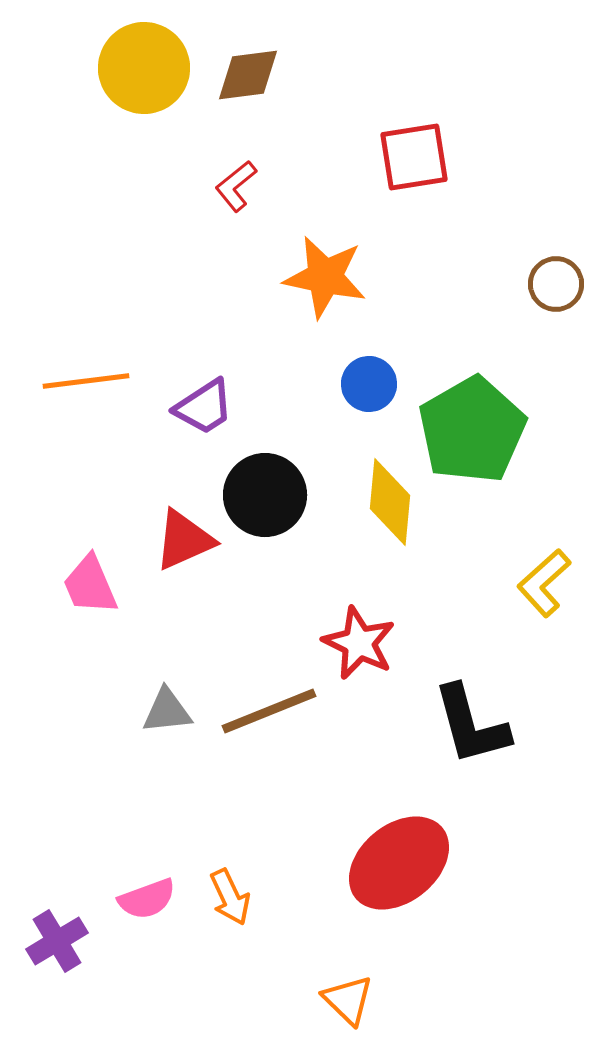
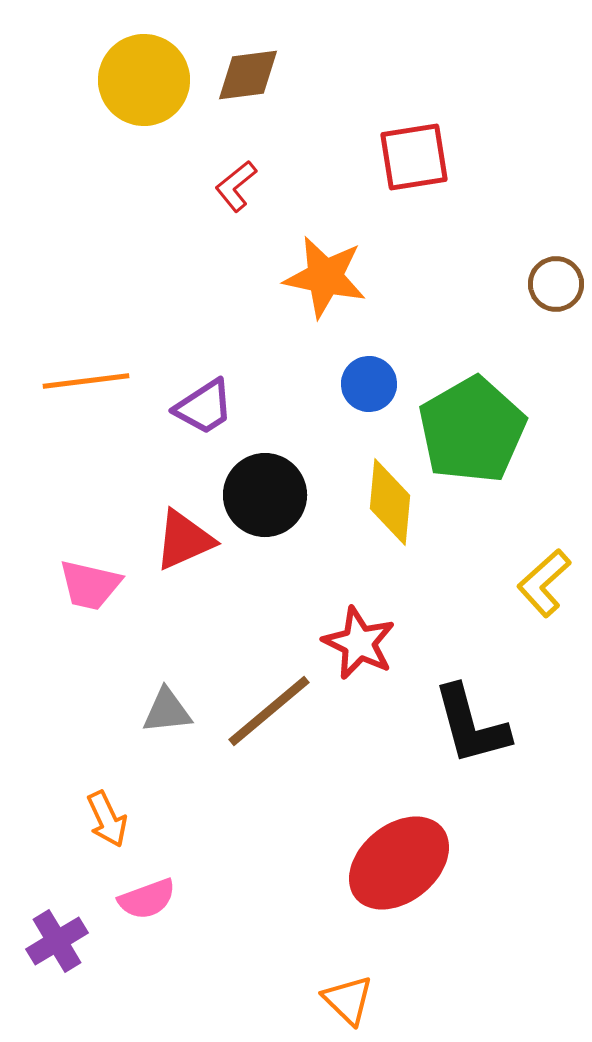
yellow circle: moved 12 px down
pink trapezoid: rotated 54 degrees counterclockwise
brown line: rotated 18 degrees counterclockwise
orange arrow: moved 123 px left, 78 px up
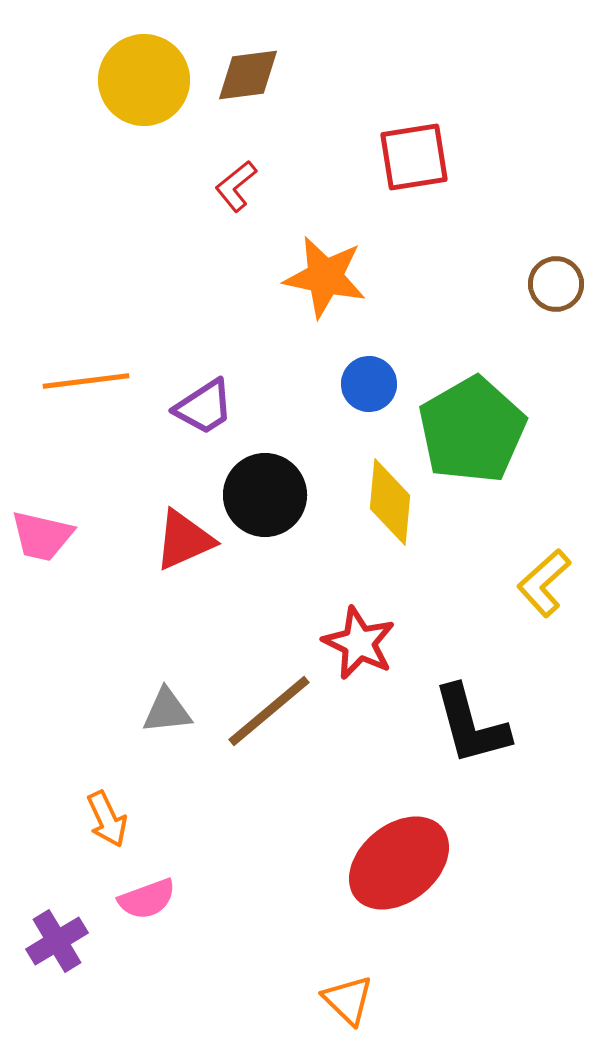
pink trapezoid: moved 48 px left, 49 px up
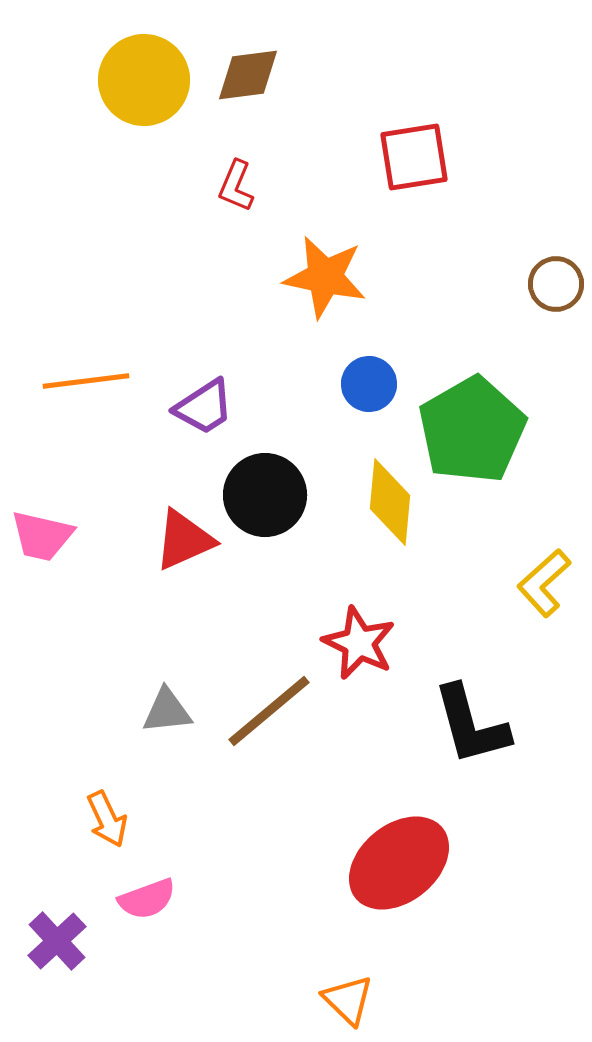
red L-shape: rotated 28 degrees counterclockwise
purple cross: rotated 12 degrees counterclockwise
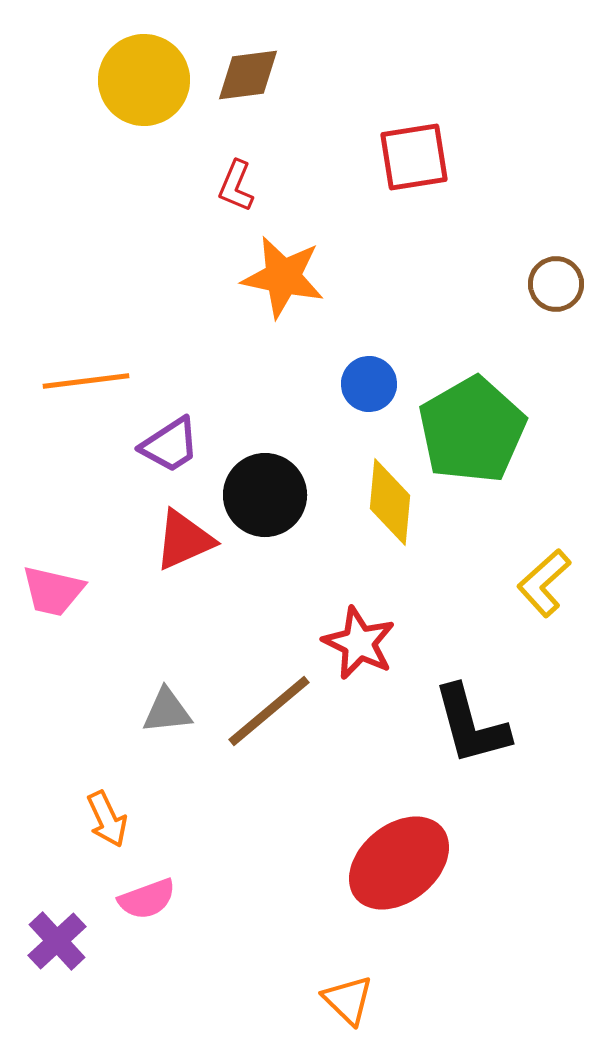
orange star: moved 42 px left
purple trapezoid: moved 34 px left, 38 px down
pink trapezoid: moved 11 px right, 55 px down
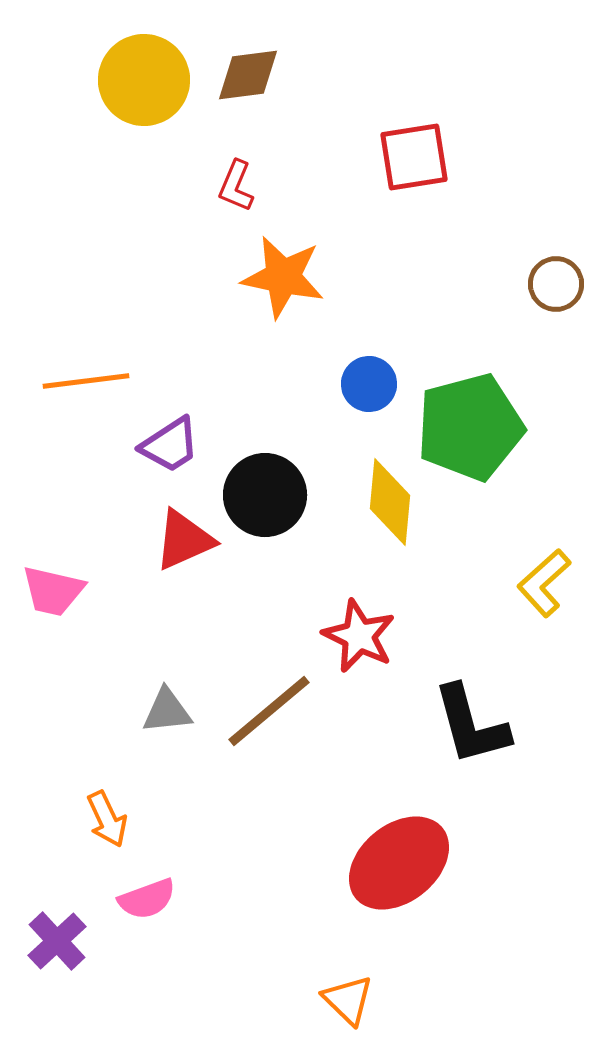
green pentagon: moved 2 px left, 3 px up; rotated 15 degrees clockwise
red star: moved 7 px up
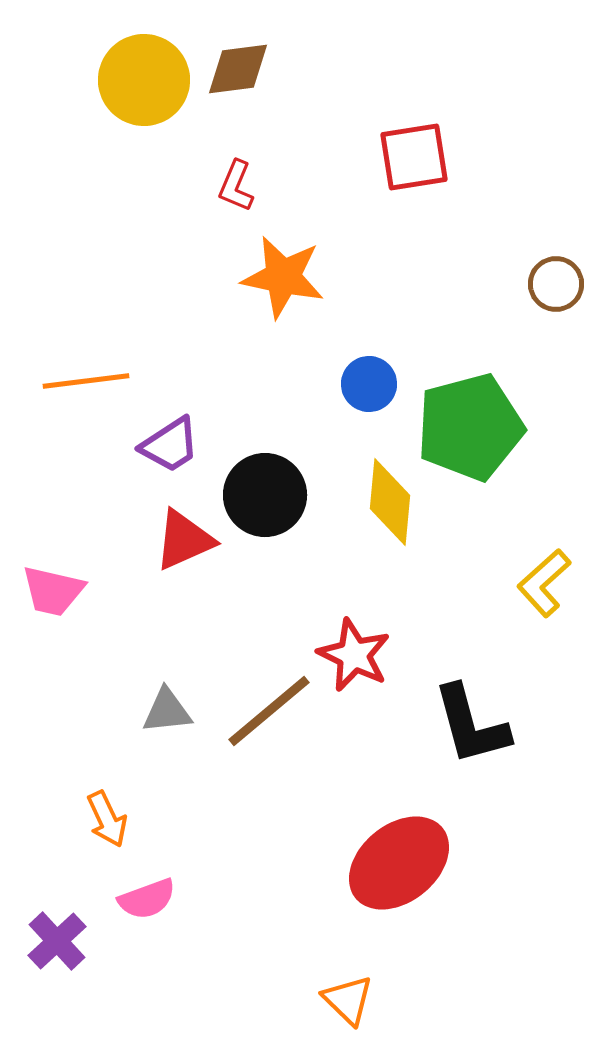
brown diamond: moved 10 px left, 6 px up
red star: moved 5 px left, 19 px down
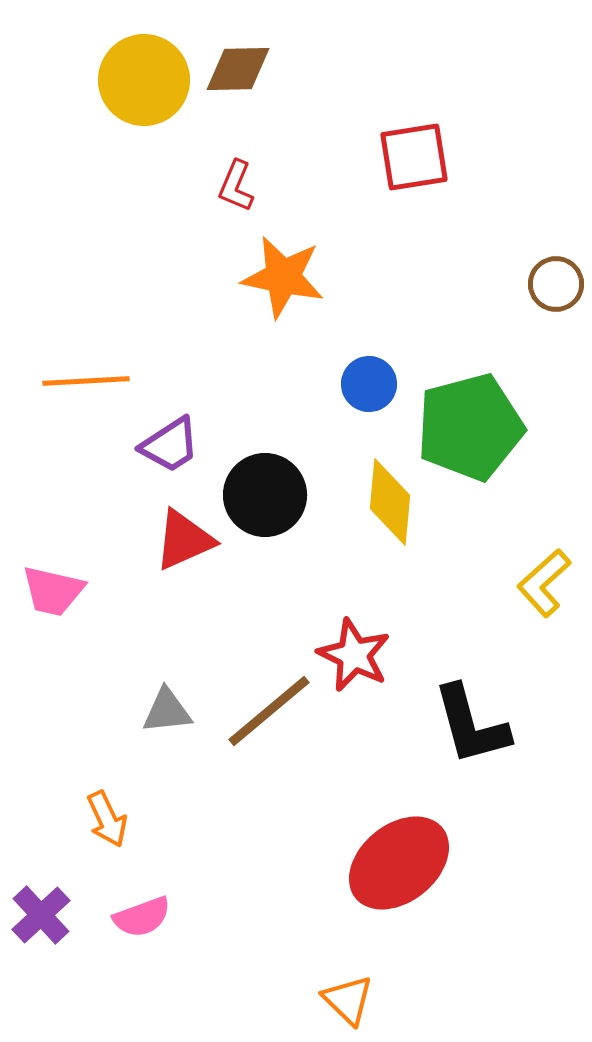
brown diamond: rotated 6 degrees clockwise
orange line: rotated 4 degrees clockwise
pink semicircle: moved 5 px left, 18 px down
purple cross: moved 16 px left, 26 px up
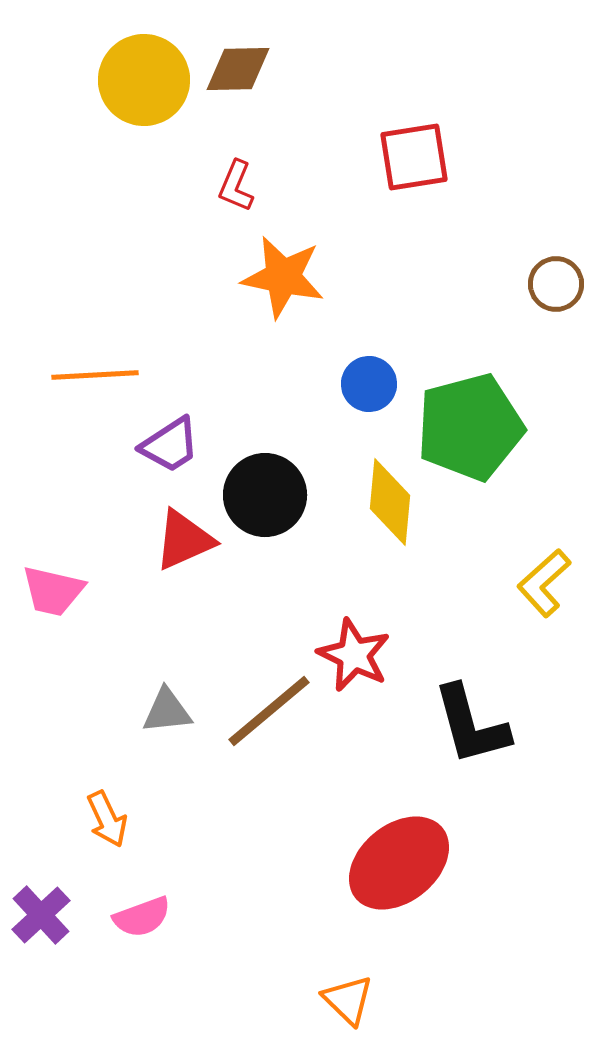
orange line: moved 9 px right, 6 px up
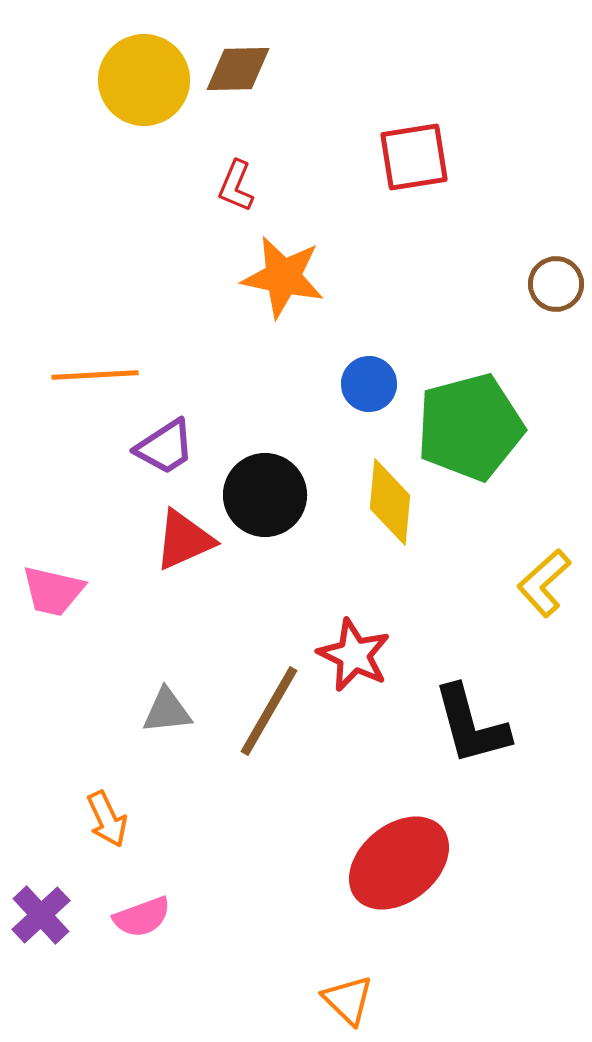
purple trapezoid: moved 5 px left, 2 px down
brown line: rotated 20 degrees counterclockwise
